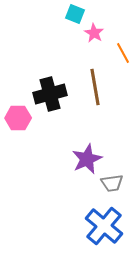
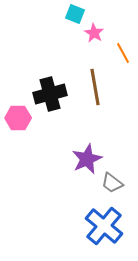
gray trapezoid: rotated 45 degrees clockwise
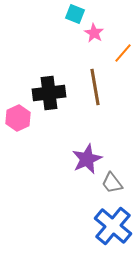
orange line: rotated 70 degrees clockwise
black cross: moved 1 px left, 1 px up; rotated 8 degrees clockwise
pink hexagon: rotated 25 degrees counterclockwise
gray trapezoid: rotated 15 degrees clockwise
blue cross: moved 9 px right
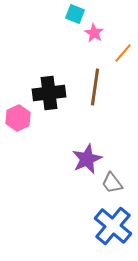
brown line: rotated 18 degrees clockwise
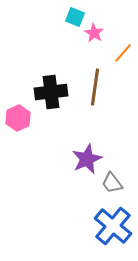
cyan square: moved 3 px down
black cross: moved 2 px right, 1 px up
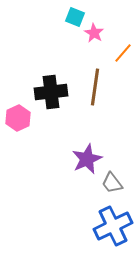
blue cross: rotated 24 degrees clockwise
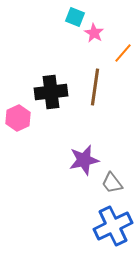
purple star: moved 3 px left, 1 px down; rotated 12 degrees clockwise
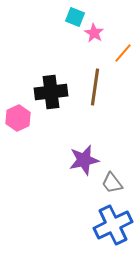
blue cross: moved 1 px up
